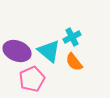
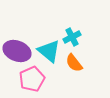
orange semicircle: moved 1 px down
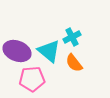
pink pentagon: rotated 20 degrees clockwise
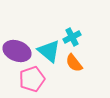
pink pentagon: rotated 15 degrees counterclockwise
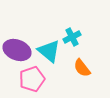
purple ellipse: moved 1 px up
orange semicircle: moved 8 px right, 5 px down
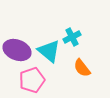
pink pentagon: moved 1 px down
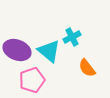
orange semicircle: moved 5 px right
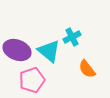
orange semicircle: moved 1 px down
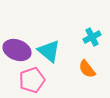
cyan cross: moved 20 px right
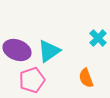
cyan cross: moved 6 px right, 1 px down; rotated 18 degrees counterclockwise
cyan triangle: rotated 45 degrees clockwise
orange semicircle: moved 1 px left, 9 px down; rotated 18 degrees clockwise
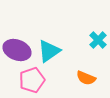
cyan cross: moved 2 px down
orange semicircle: rotated 48 degrees counterclockwise
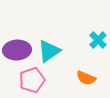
purple ellipse: rotated 24 degrees counterclockwise
